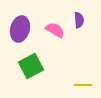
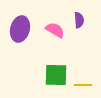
green square: moved 25 px right, 9 px down; rotated 30 degrees clockwise
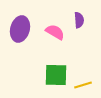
pink semicircle: moved 2 px down
yellow line: rotated 18 degrees counterclockwise
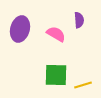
pink semicircle: moved 1 px right, 2 px down
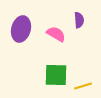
purple ellipse: moved 1 px right
yellow line: moved 1 px down
